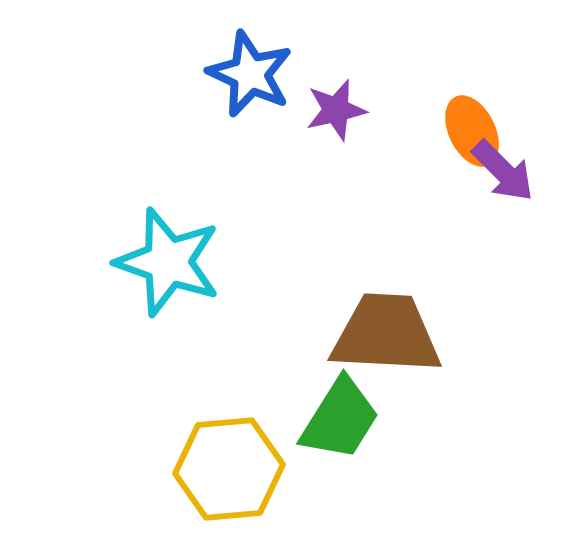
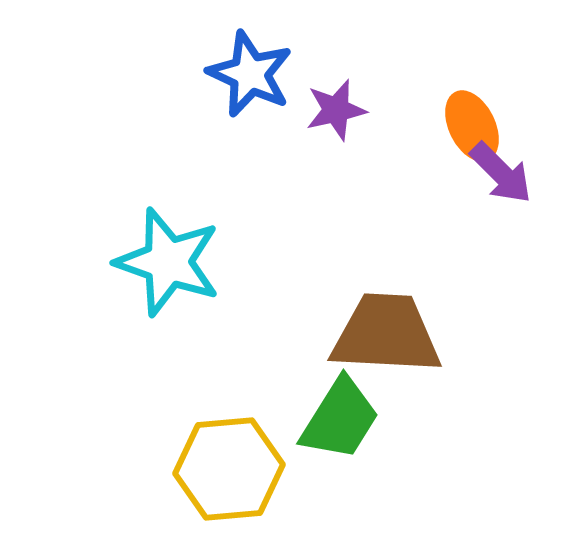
orange ellipse: moved 5 px up
purple arrow: moved 2 px left, 2 px down
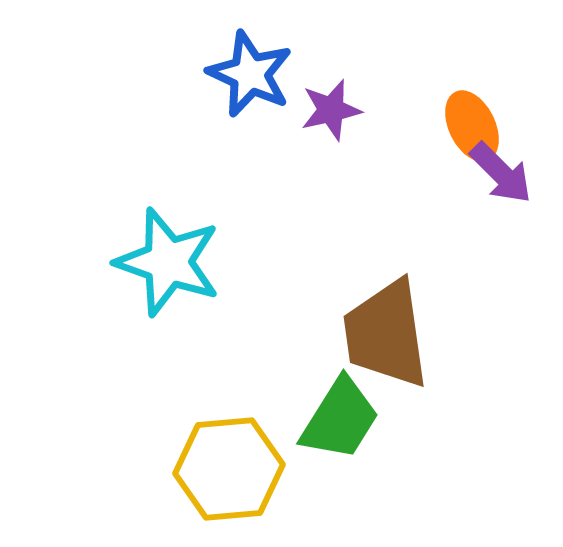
purple star: moved 5 px left
brown trapezoid: rotated 101 degrees counterclockwise
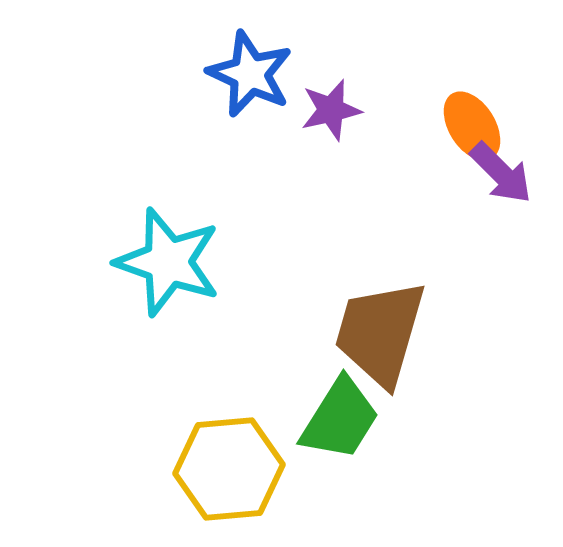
orange ellipse: rotated 6 degrees counterclockwise
brown trapezoid: moved 6 px left, 1 px up; rotated 24 degrees clockwise
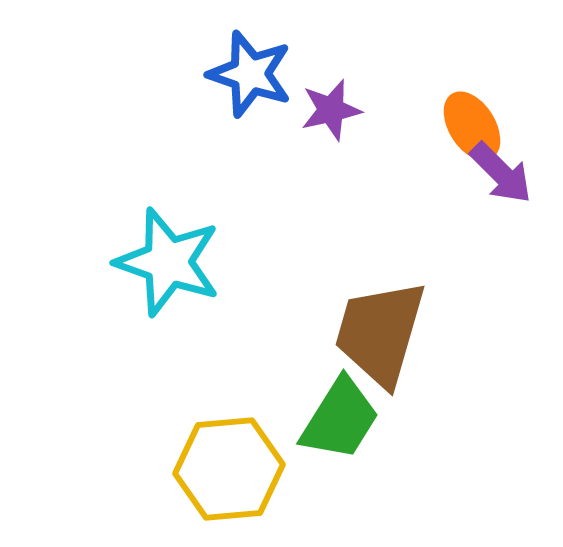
blue star: rotated 6 degrees counterclockwise
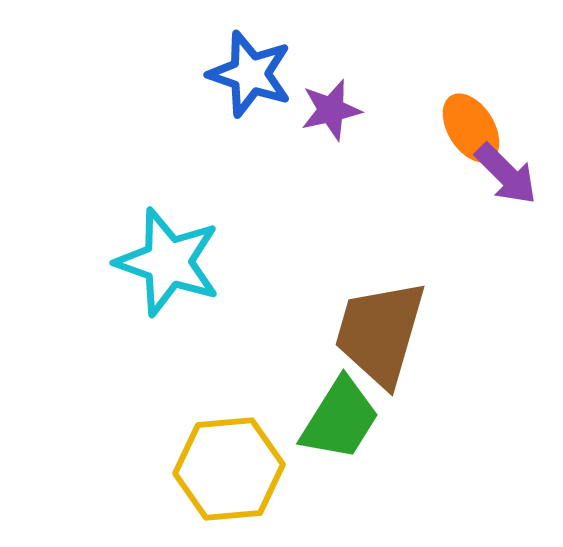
orange ellipse: moved 1 px left, 2 px down
purple arrow: moved 5 px right, 1 px down
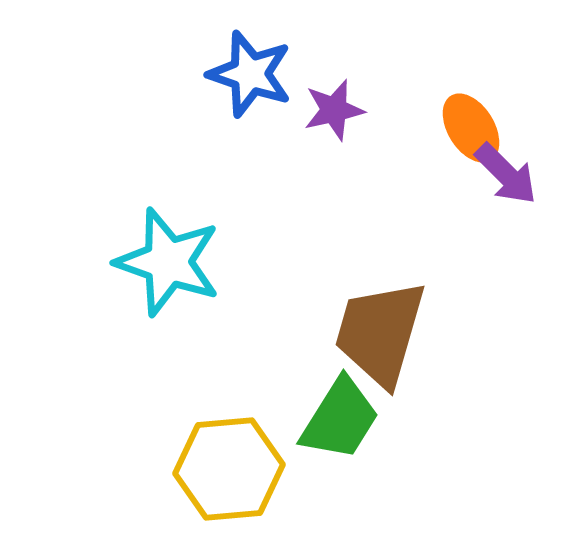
purple star: moved 3 px right
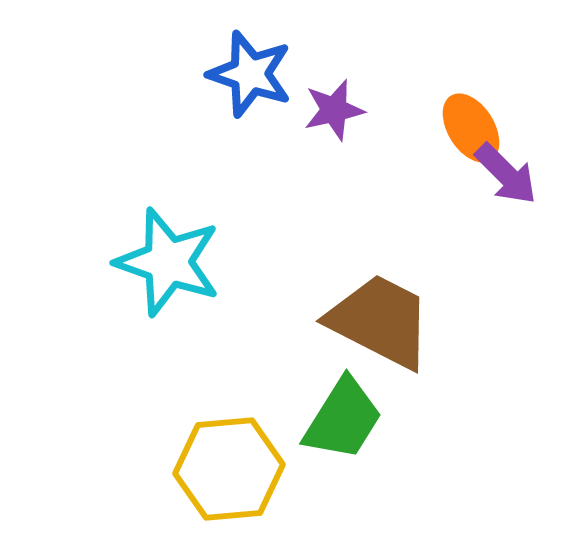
brown trapezoid: moved 12 px up; rotated 101 degrees clockwise
green trapezoid: moved 3 px right
